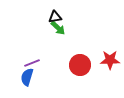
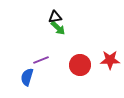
purple line: moved 9 px right, 3 px up
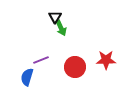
black triangle: rotated 48 degrees counterclockwise
green arrow: moved 3 px right; rotated 21 degrees clockwise
red star: moved 4 px left
red circle: moved 5 px left, 2 px down
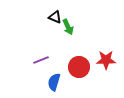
black triangle: rotated 40 degrees counterclockwise
green arrow: moved 7 px right, 1 px up
red circle: moved 4 px right
blue semicircle: moved 27 px right, 5 px down
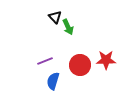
black triangle: rotated 24 degrees clockwise
purple line: moved 4 px right, 1 px down
red circle: moved 1 px right, 2 px up
blue semicircle: moved 1 px left, 1 px up
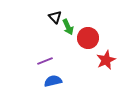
red star: rotated 24 degrees counterclockwise
red circle: moved 8 px right, 27 px up
blue semicircle: rotated 60 degrees clockwise
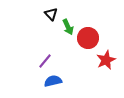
black triangle: moved 4 px left, 3 px up
purple line: rotated 28 degrees counterclockwise
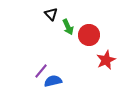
red circle: moved 1 px right, 3 px up
purple line: moved 4 px left, 10 px down
